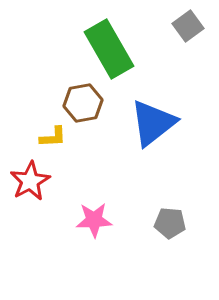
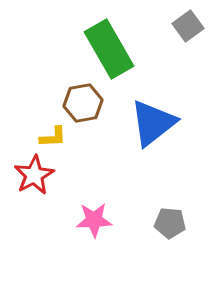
red star: moved 4 px right, 6 px up
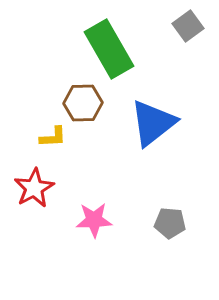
brown hexagon: rotated 9 degrees clockwise
red star: moved 13 px down
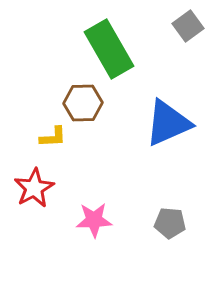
blue triangle: moved 15 px right; rotated 14 degrees clockwise
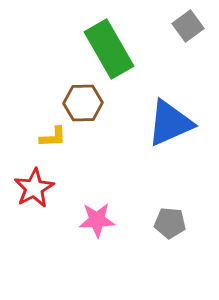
blue triangle: moved 2 px right
pink star: moved 3 px right
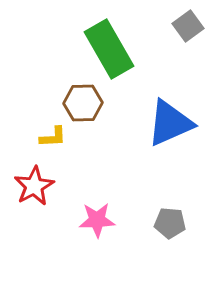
red star: moved 2 px up
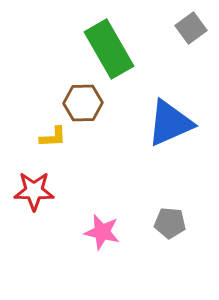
gray square: moved 3 px right, 2 px down
red star: moved 5 px down; rotated 30 degrees clockwise
pink star: moved 5 px right, 12 px down; rotated 15 degrees clockwise
